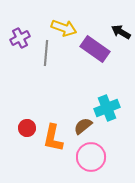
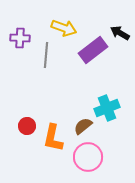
black arrow: moved 1 px left, 1 px down
purple cross: rotated 30 degrees clockwise
purple rectangle: moved 2 px left, 1 px down; rotated 72 degrees counterclockwise
gray line: moved 2 px down
red circle: moved 2 px up
pink circle: moved 3 px left
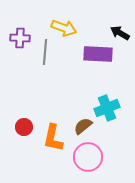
purple rectangle: moved 5 px right, 4 px down; rotated 40 degrees clockwise
gray line: moved 1 px left, 3 px up
red circle: moved 3 px left, 1 px down
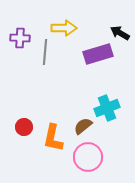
yellow arrow: rotated 20 degrees counterclockwise
purple rectangle: rotated 20 degrees counterclockwise
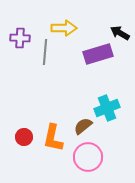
red circle: moved 10 px down
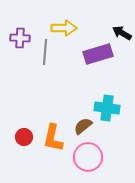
black arrow: moved 2 px right
cyan cross: rotated 30 degrees clockwise
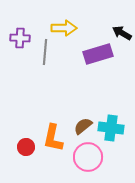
cyan cross: moved 4 px right, 20 px down
red circle: moved 2 px right, 10 px down
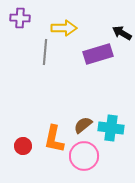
purple cross: moved 20 px up
brown semicircle: moved 1 px up
orange L-shape: moved 1 px right, 1 px down
red circle: moved 3 px left, 1 px up
pink circle: moved 4 px left, 1 px up
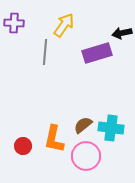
purple cross: moved 6 px left, 5 px down
yellow arrow: moved 3 px up; rotated 55 degrees counterclockwise
black arrow: rotated 42 degrees counterclockwise
purple rectangle: moved 1 px left, 1 px up
pink circle: moved 2 px right
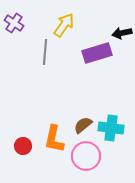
purple cross: rotated 30 degrees clockwise
